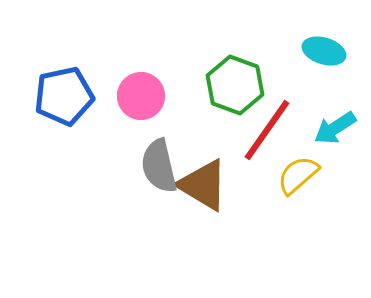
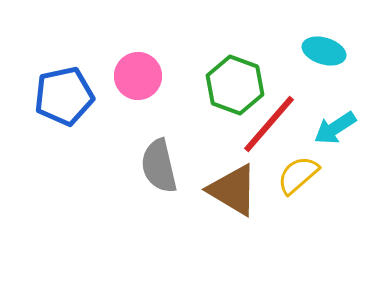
pink circle: moved 3 px left, 20 px up
red line: moved 2 px right, 6 px up; rotated 6 degrees clockwise
brown triangle: moved 30 px right, 5 px down
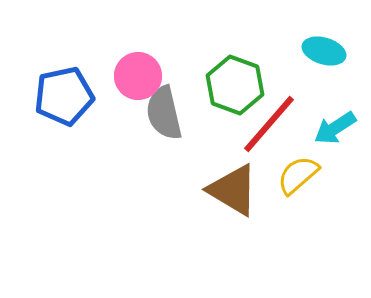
gray semicircle: moved 5 px right, 53 px up
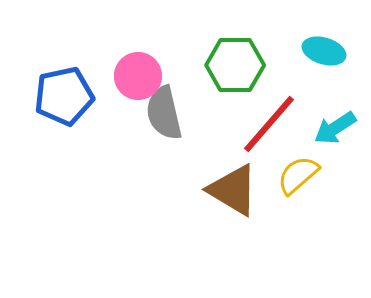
green hexagon: moved 20 px up; rotated 20 degrees counterclockwise
